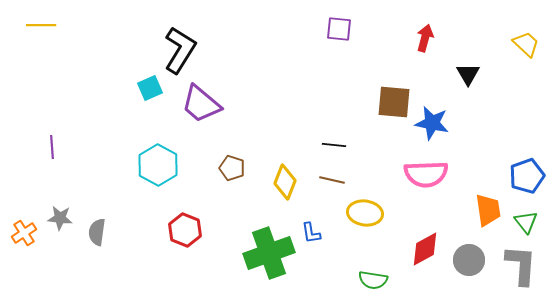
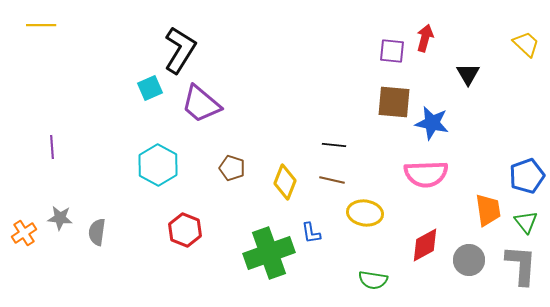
purple square: moved 53 px right, 22 px down
red diamond: moved 4 px up
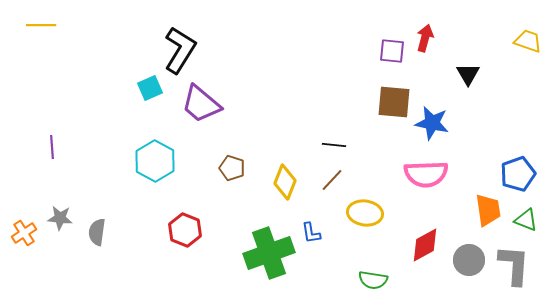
yellow trapezoid: moved 2 px right, 3 px up; rotated 24 degrees counterclockwise
cyan hexagon: moved 3 px left, 4 px up
blue pentagon: moved 9 px left, 2 px up
brown line: rotated 60 degrees counterclockwise
green triangle: moved 2 px up; rotated 30 degrees counterclockwise
gray L-shape: moved 7 px left
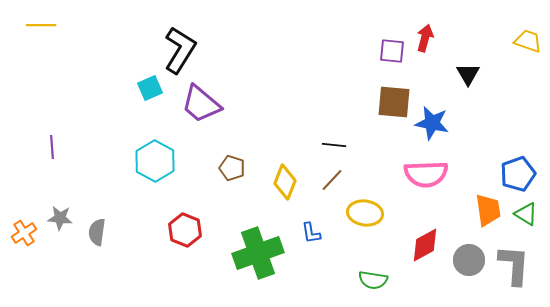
green triangle: moved 6 px up; rotated 10 degrees clockwise
green cross: moved 11 px left
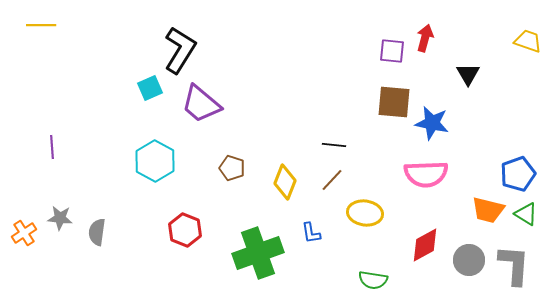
orange trapezoid: rotated 112 degrees clockwise
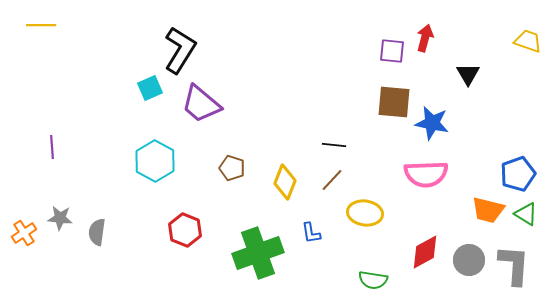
red diamond: moved 7 px down
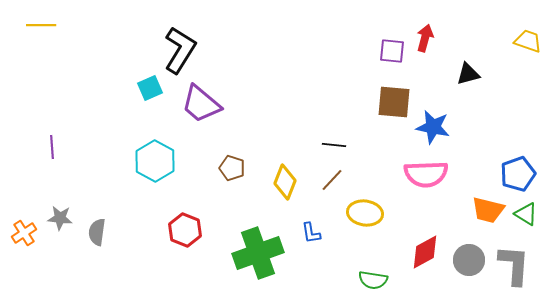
black triangle: rotated 45 degrees clockwise
blue star: moved 1 px right, 4 px down
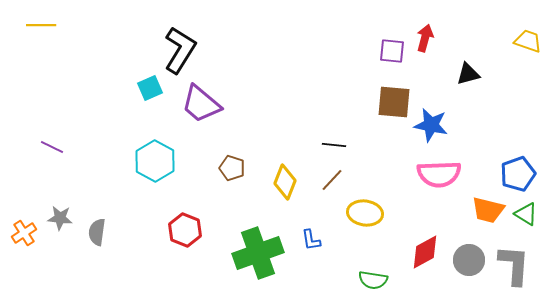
blue star: moved 2 px left, 2 px up
purple line: rotated 60 degrees counterclockwise
pink semicircle: moved 13 px right
blue L-shape: moved 7 px down
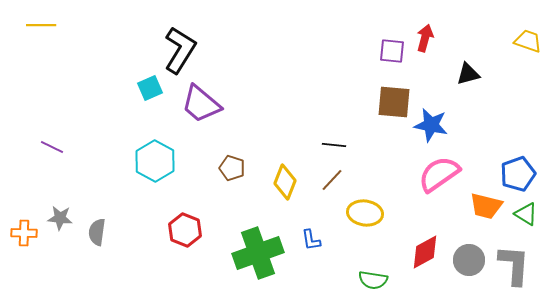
pink semicircle: rotated 147 degrees clockwise
orange trapezoid: moved 2 px left, 4 px up
orange cross: rotated 35 degrees clockwise
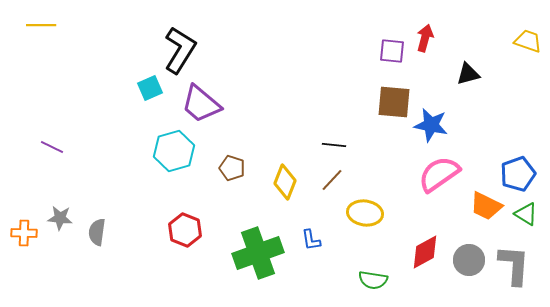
cyan hexagon: moved 19 px right, 10 px up; rotated 15 degrees clockwise
orange trapezoid: rotated 12 degrees clockwise
